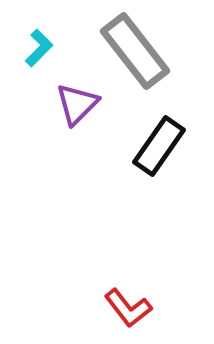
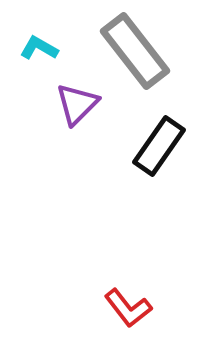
cyan L-shape: rotated 105 degrees counterclockwise
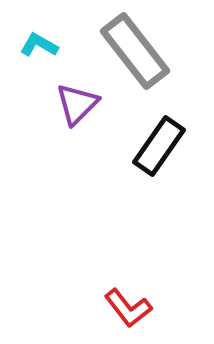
cyan L-shape: moved 3 px up
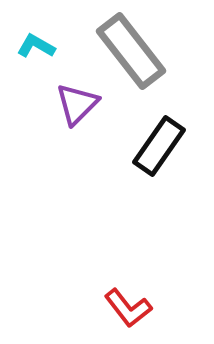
cyan L-shape: moved 3 px left, 1 px down
gray rectangle: moved 4 px left
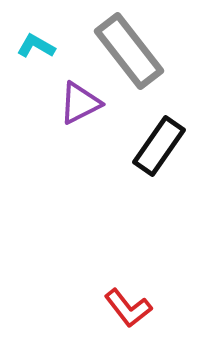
gray rectangle: moved 2 px left
purple triangle: moved 3 px right, 1 px up; rotated 18 degrees clockwise
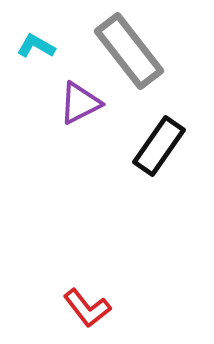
red L-shape: moved 41 px left
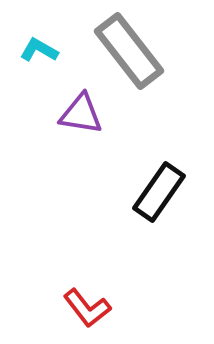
cyan L-shape: moved 3 px right, 4 px down
purple triangle: moved 1 px right, 11 px down; rotated 36 degrees clockwise
black rectangle: moved 46 px down
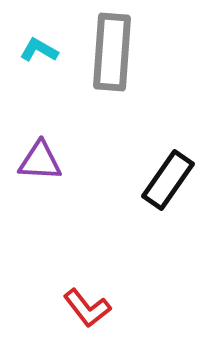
gray rectangle: moved 17 px left, 1 px down; rotated 42 degrees clockwise
purple triangle: moved 41 px left, 47 px down; rotated 6 degrees counterclockwise
black rectangle: moved 9 px right, 12 px up
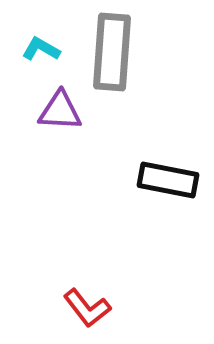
cyan L-shape: moved 2 px right, 1 px up
purple triangle: moved 20 px right, 50 px up
black rectangle: rotated 66 degrees clockwise
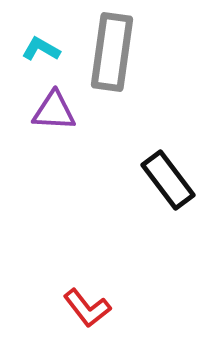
gray rectangle: rotated 4 degrees clockwise
purple triangle: moved 6 px left
black rectangle: rotated 42 degrees clockwise
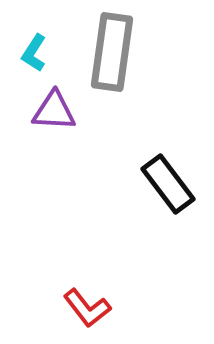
cyan L-shape: moved 7 px left, 4 px down; rotated 87 degrees counterclockwise
black rectangle: moved 4 px down
